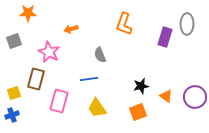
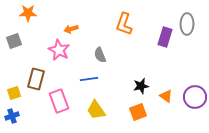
pink star: moved 10 px right, 2 px up
pink rectangle: rotated 35 degrees counterclockwise
yellow trapezoid: moved 1 px left, 2 px down
blue cross: moved 1 px down
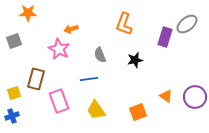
gray ellipse: rotated 50 degrees clockwise
pink star: moved 1 px up
black star: moved 6 px left, 26 px up
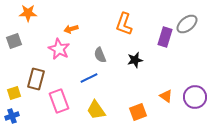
blue line: moved 1 px up; rotated 18 degrees counterclockwise
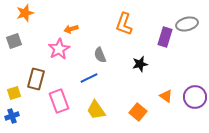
orange star: moved 3 px left; rotated 18 degrees counterclockwise
gray ellipse: rotated 25 degrees clockwise
pink star: rotated 15 degrees clockwise
black star: moved 5 px right, 4 px down
orange square: rotated 30 degrees counterclockwise
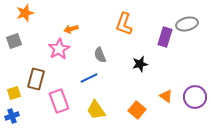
orange square: moved 1 px left, 2 px up
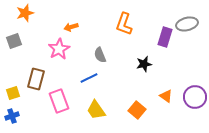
orange arrow: moved 2 px up
black star: moved 4 px right
yellow square: moved 1 px left
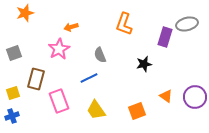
gray square: moved 12 px down
orange square: moved 1 px down; rotated 30 degrees clockwise
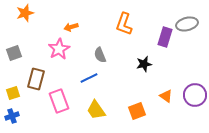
purple circle: moved 2 px up
